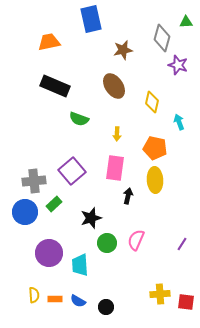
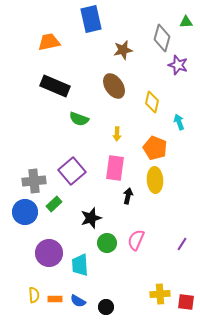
orange pentagon: rotated 10 degrees clockwise
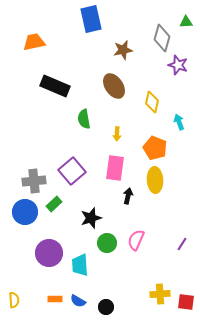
orange trapezoid: moved 15 px left
green semicircle: moved 5 px right; rotated 60 degrees clockwise
yellow semicircle: moved 20 px left, 5 px down
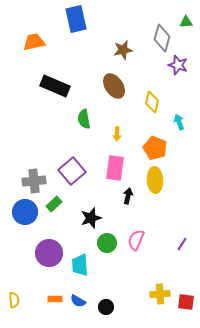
blue rectangle: moved 15 px left
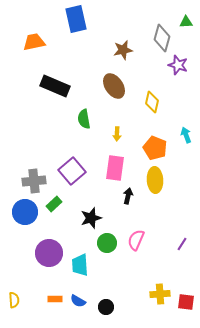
cyan arrow: moved 7 px right, 13 px down
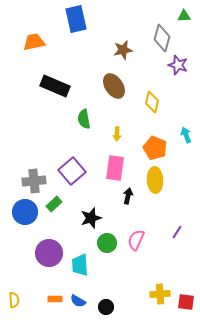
green triangle: moved 2 px left, 6 px up
purple line: moved 5 px left, 12 px up
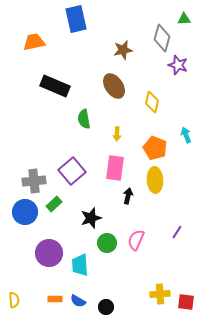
green triangle: moved 3 px down
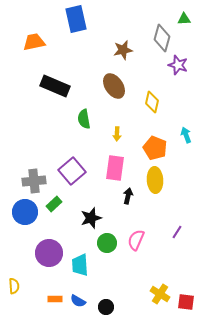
yellow cross: rotated 36 degrees clockwise
yellow semicircle: moved 14 px up
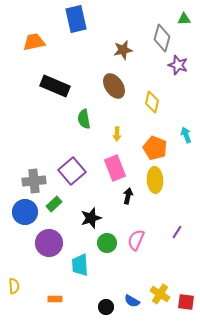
pink rectangle: rotated 30 degrees counterclockwise
purple circle: moved 10 px up
blue semicircle: moved 54 px right
